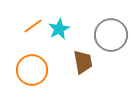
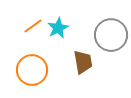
cyan star: moved 1 px left, 1 px up
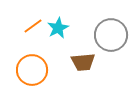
brown trapezoid: rotated 95 degrees clockwise
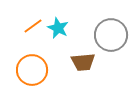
cyan star: rotated 20 degrees counterclockwise
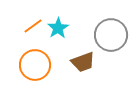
cyan star: rotated 15 degrees clockwise
brown trapezoid: rotated 15 degrees counterclockwise
orange circle: moved 3 px right, 5 px up
